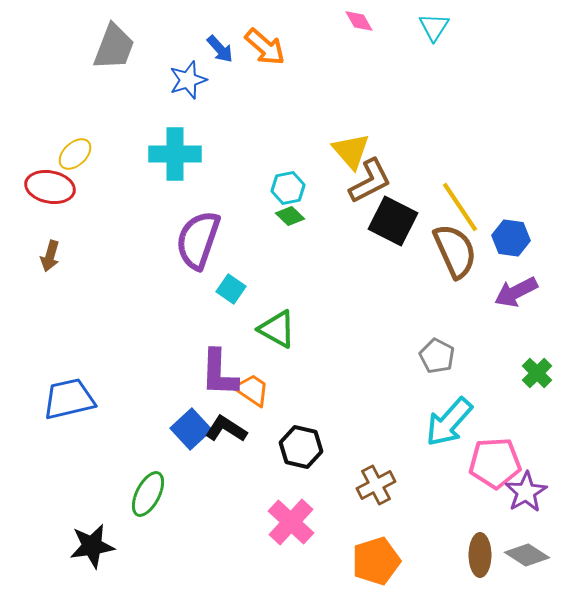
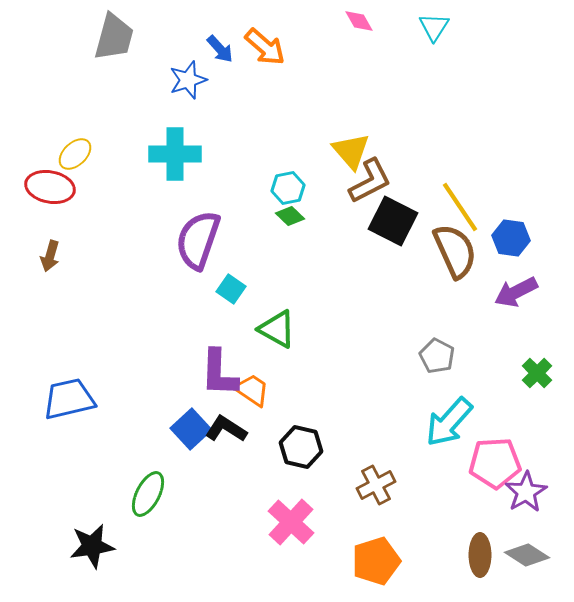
gray trapezoid: moved 10 px up; rotated 6 degrees counterclockwise
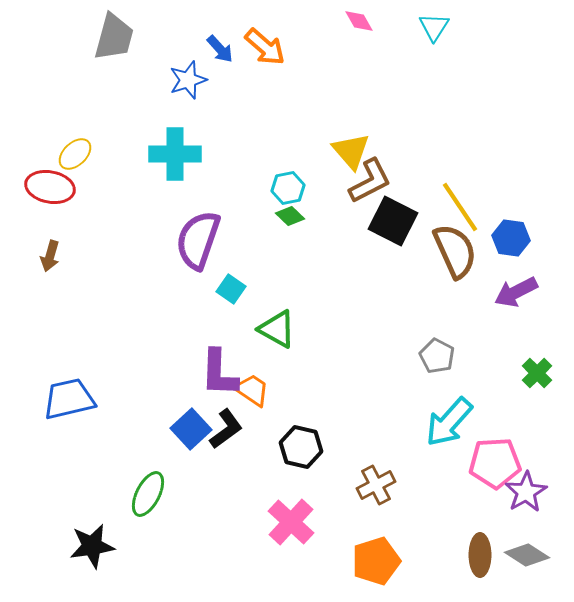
black L-shape: rotated 111 degrees clockwise
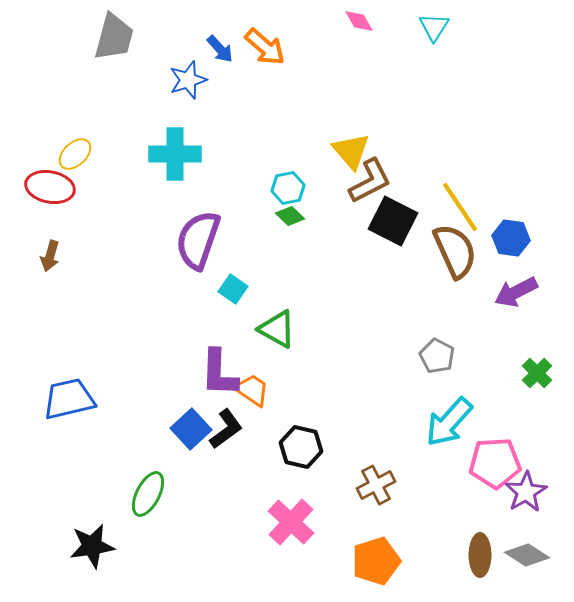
cyan square: moved 2 px right
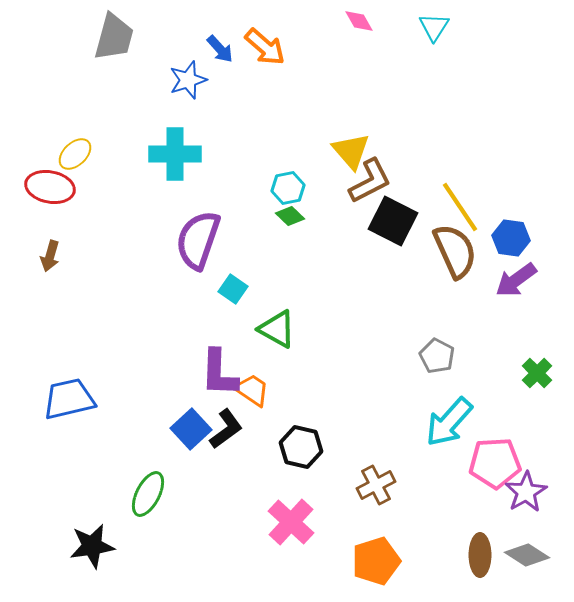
purple arrow: moved 12 px up; rotated 9 degrees counterclockwise
